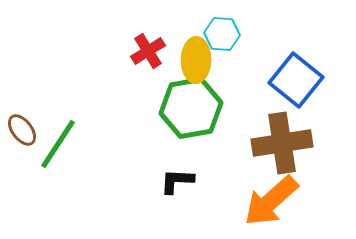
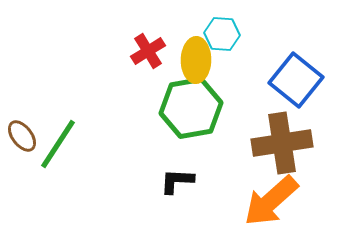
brown ellipse: moved 6 px down
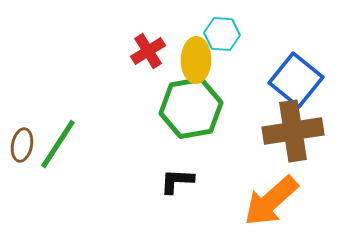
brown ellipse: moved 9 px down; rotated 48 degrees clockwise
brown cross: moved 11 px right, 12 px up
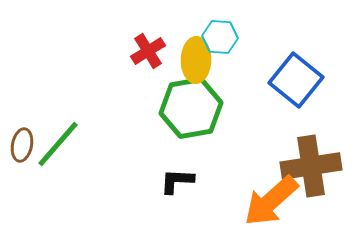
cyan hexagon: moved 2 px left, 3 px down
brown cross: moved 18 px right, 35 px down
green line: rotated 8 degrees clockwise
